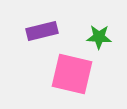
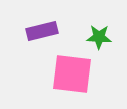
pink square: rotated 6 degrees counterclockwise
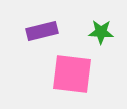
green star: moved 2 px right, 5 px up
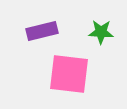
pink square: moved 3 px left
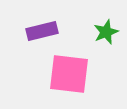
green star: moved 5 px right; rotated 25 degrees counterclockwise
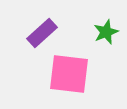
purple rectangle: moved 2 px down; rotated 28 degrees counterclockwise
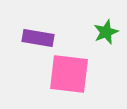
purple rectangle: moved 4 px left, 5 px down; rotated 52 degrees clockwise
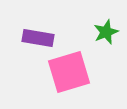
pink square: moved 2 px up; rotated 24 degrees counterclockwise
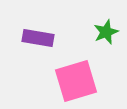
pink square: moved 7 px right, 9 px down
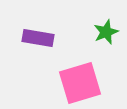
pink square: moved 4 px right, 2 px down
